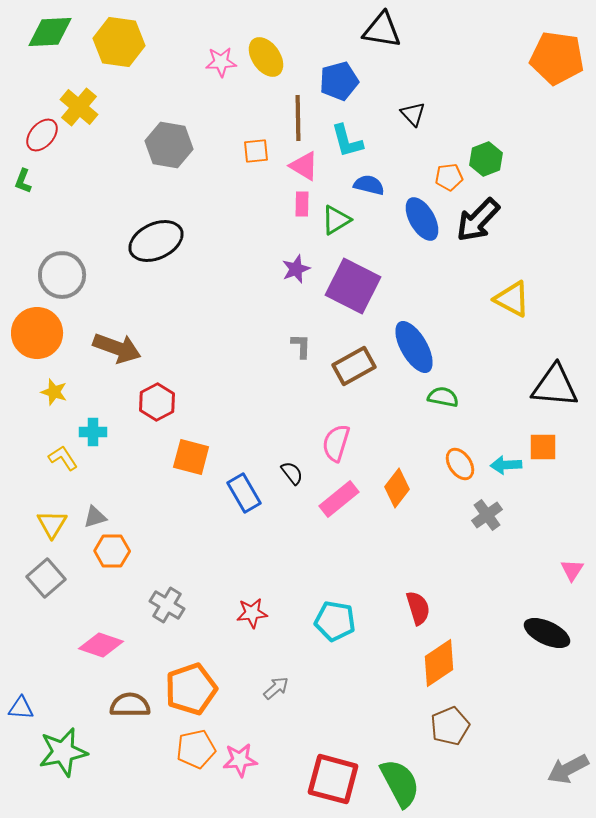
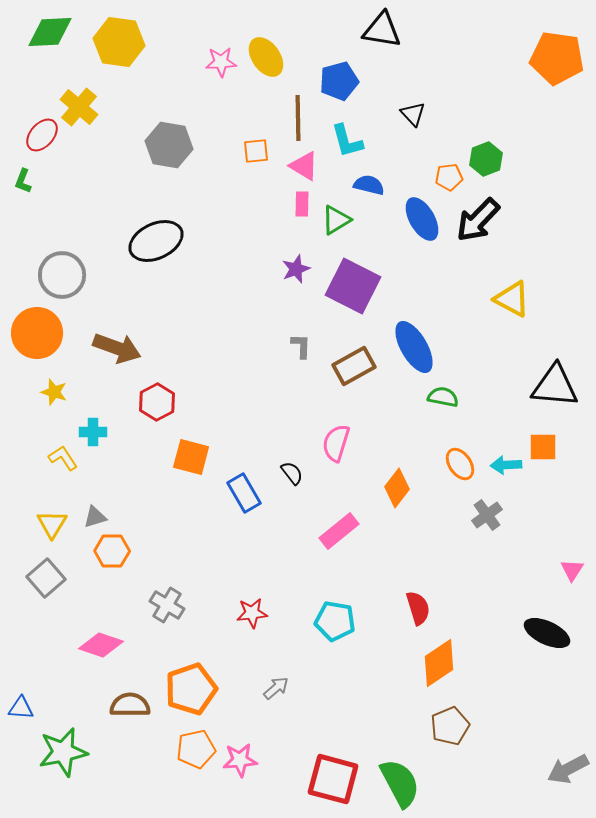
pink rectangle at (339, 499): moved 32 px down
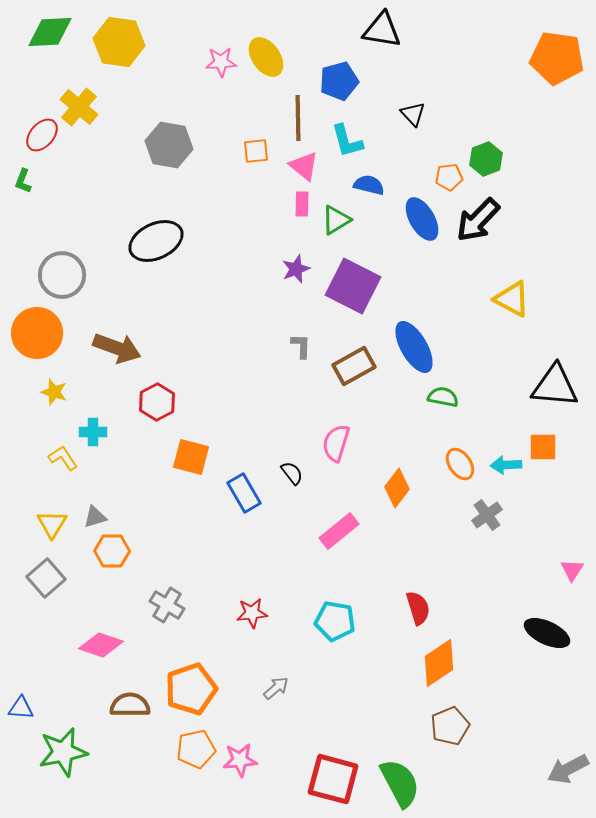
pink triangle at (304, 166): rotated 8 degrees clockwise
